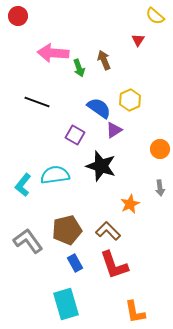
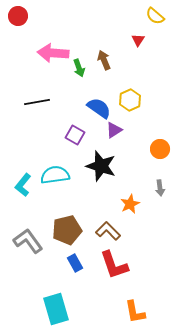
black line: rotated 30 degrees counterclockwise
cyan rectangle: moved 10 px left, 5 px down
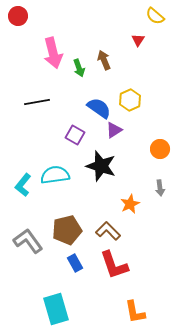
pink arrow: rotated 108 degrees counterclockwise
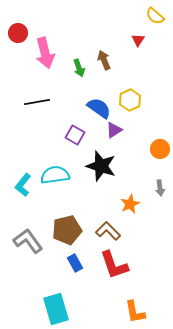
red circle: moved 17 px down
pink arrow: moved 8 px left
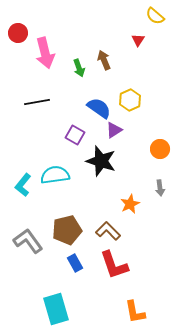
black star: moved 5 px up
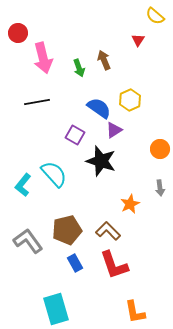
pink arrow: moved 2 px left, 5 px down
cyan semicircle: moved 1 px left, 1 px up; rotated 56 degrees clockwise
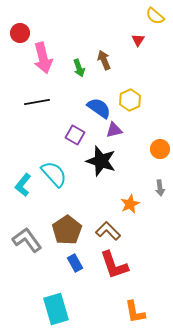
red circle: moved 2 px right
purple triangle: rotated 18 degrees clockwise
brown pentagon: rotated 20 degrees counterclockwise
gray L-shape: moved 1 px left, 1 px up
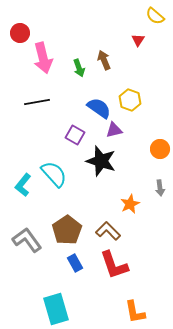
yellow hexagon: rotated 15 degrees counterclockwise
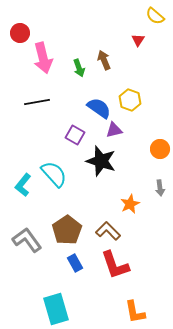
red L-shape: moved 1 px right
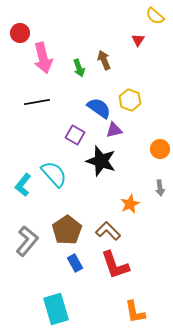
gray L-shape: moved 1 px down; rotated 76 degrees clockwise
